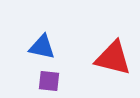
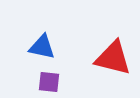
purple square: moved 1 px down
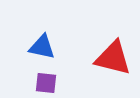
purple square: moved 3 px left, 1 px down
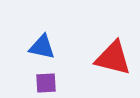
purple square: rotated 10 degrees counterclockwise
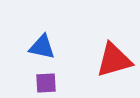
red triangle: moved 1 px right, 2 px down; rotated 30 degrees counterclockwise
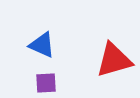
blue triangle: moved 2 px up; rotated 12 degrees clockwise
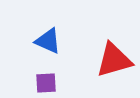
blue triangle: moved 6 px right, 4 px up
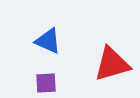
red triangle: moved 2 px left, 4 px down
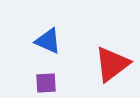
red triangle: rotated 21 degrees counterclockwise
